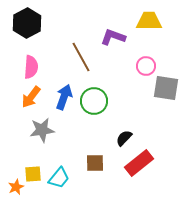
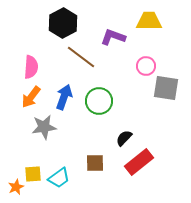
black hexagon: moved 36 px right
brown line: rotated 24 degrees counterclockwise
green circle: moved 5 px right
gray star: moved 2 px right, 3 px up
red rectangle: moved 1 px up
cyan trapezoid: rotated 15 degrees clockwise
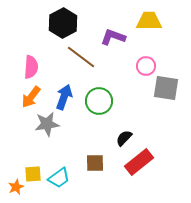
gray star: moved 3 px right, 3 px up
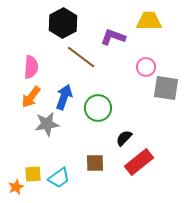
pink circle: moved 1 px down
green circle: moved 1 px left, 7 px down
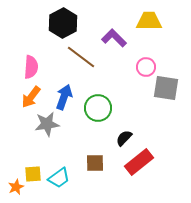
purple L-shape: moved 1 px right, 1 px down; rotated 25 degrees clockwise
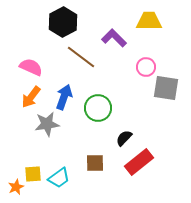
black hexagon: moved 1 px up
pink semicircle: rotated 70 degrees counterclockwise
